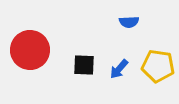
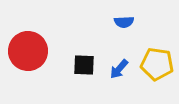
blue semicircle: moved 5 px left
red circle: moved 2 px left, 1 px down
yellow pentagon: moved 1 px left, 2 px up
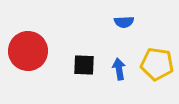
blue arrow: rotated 130 degrees clockwise
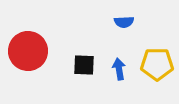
yellow pentagon: rotated 8 degrees counterclockwise
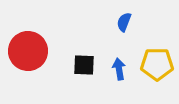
blue semicircle: rotated 114 degrees clockwise
